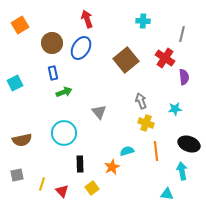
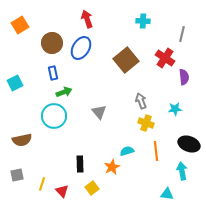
cyan circle: moved 10 px left, 17 px up
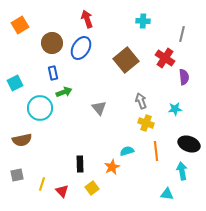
gray triangle: moved 4 px up
cyan circle: moved 14 px left, 8 px up
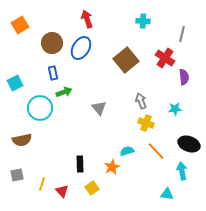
orange line: rotated 36 degrees counterclockwise
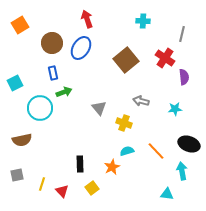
gray arrow: rotated 56 degrees counterclockwise
yellow cross: moved 22 px left
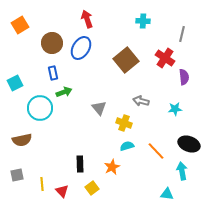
cyan semicircle: moved 5 px up
yellow line: rotated 24 degrees counterclockwise
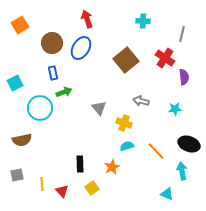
cyan triangle: rotated 16 degrees clockwise
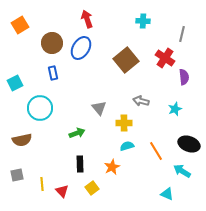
green arrow: moved 13 px right, 41 px down
cyan star: rotated 16 degrees counterclockwise
yellow cross: rotated 21 degrees counterclockwise
orange line: rotated 12 degrees clockwise
cyan arrow: rotated 48 degrees counterclockwise
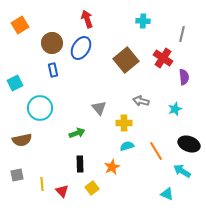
red cross: moved 2 px left
blue rectangle: moved 3 px up
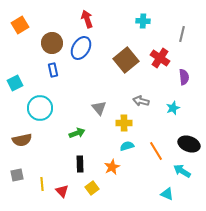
red cross: moved 3 px left
cyan star: moved 2 px left, 1 px up
